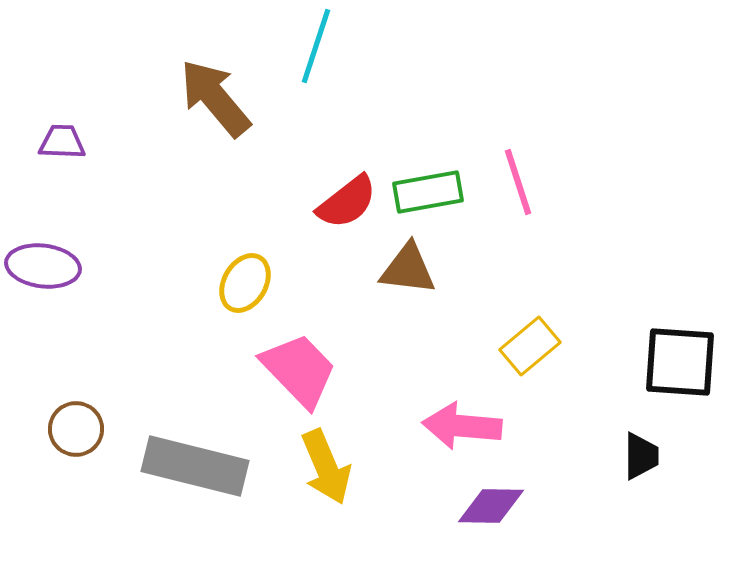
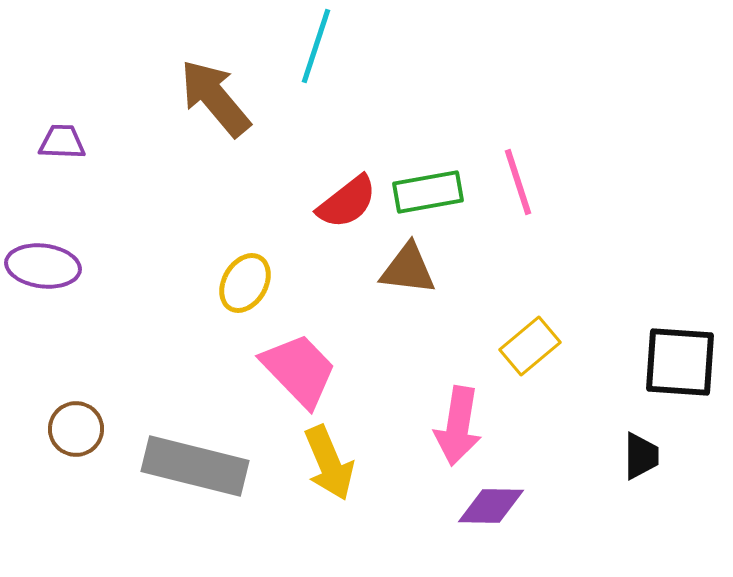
pink arrow: moved 4 px left; rotated 86 degrees counterclockwise
yellow arrow: moved 3 px right, 4 px up
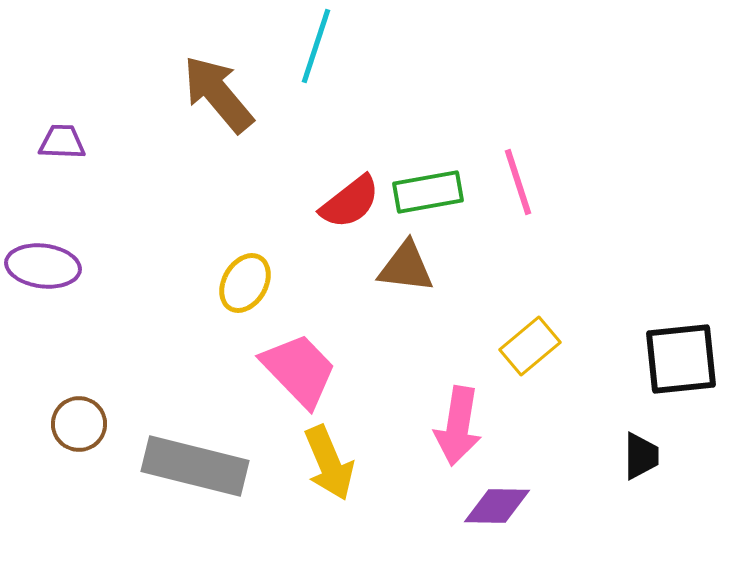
brown arrow: moved 3 px right, 4 px up
red semicircle: moved 3 px right
brown triangle: moved 2 px left, 2 px up
black square: moved 1 px right, 3 px up; rotated 10 degrees counterclockwise
brown circle: moved 3 px right, 5 px up
purple diamond: moved 6 px right
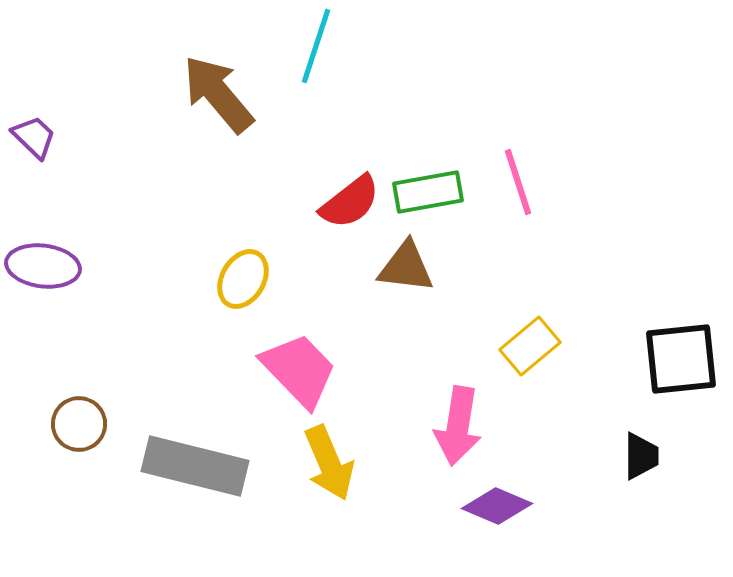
purple trapezoid: moved 28 px left, 5 px up; rotated 42 degrees clockwise
yellow ellipse: moved 2 px left, 4 px up
purple diamond: rotated 22 degrees clockwise
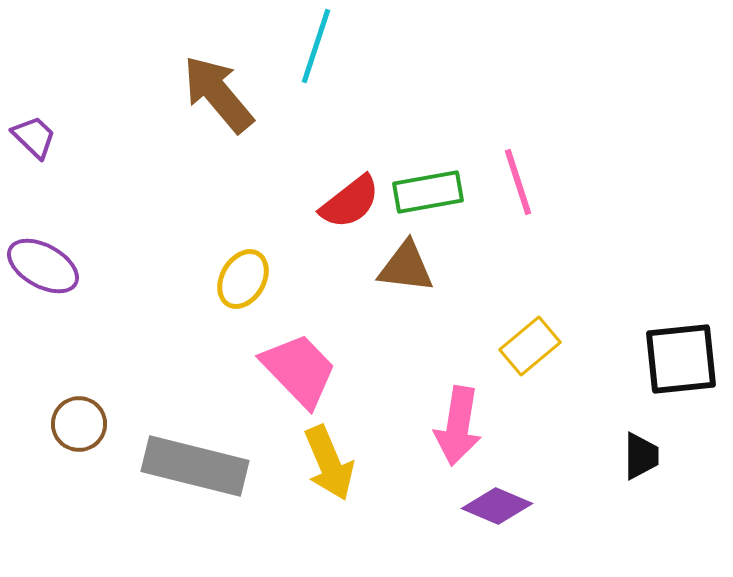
purple ellipse: rotated 22 degrees clockwise
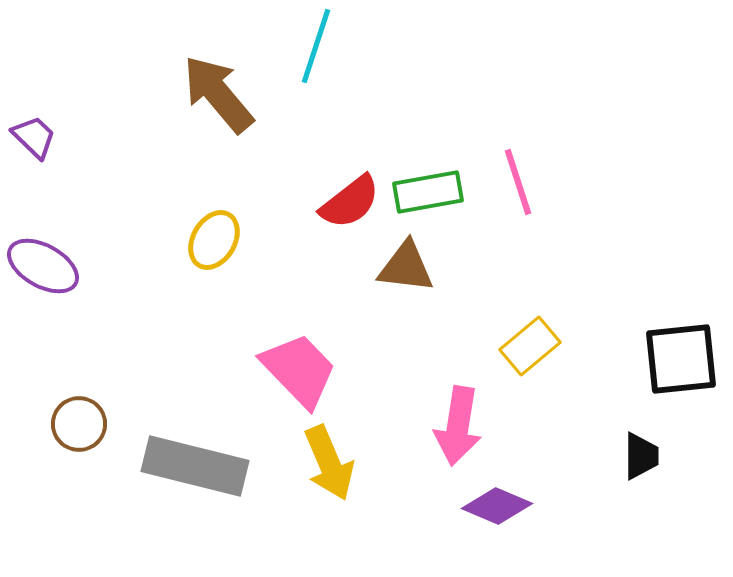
yellow ellipse: moved 29 px left, 39 px up
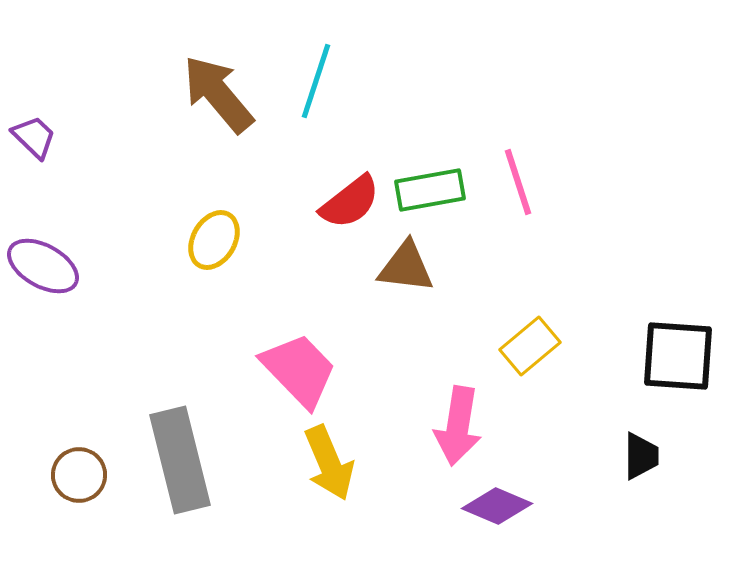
cyan line: moved 35 px down
green rectangle: moved 2 px right, 2 px up
black square: moved 3 px left, 3 px up; rotated 10 degrees clockwise
brown circle: moved 51 px down
gray rectangle: moved 15 px left, 6 px up; rotated 62 degrees clockwise
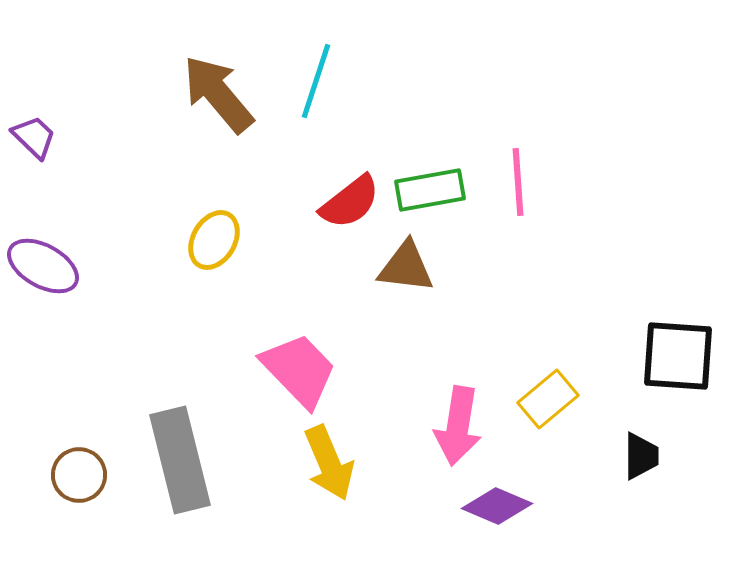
pink line: rotated 14 degrees clockwise
yellow rectangle: moved 18 px right, 53 px down
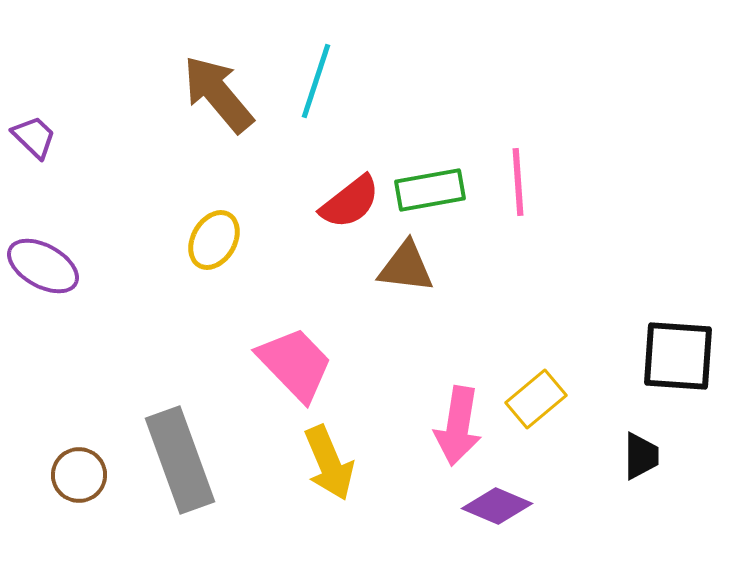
pink trapezoid: moved 4 px left, 6 px up
yellow rectangle: moved 12 px left
gray rectangle: rotated 6 degrees counterclockwise
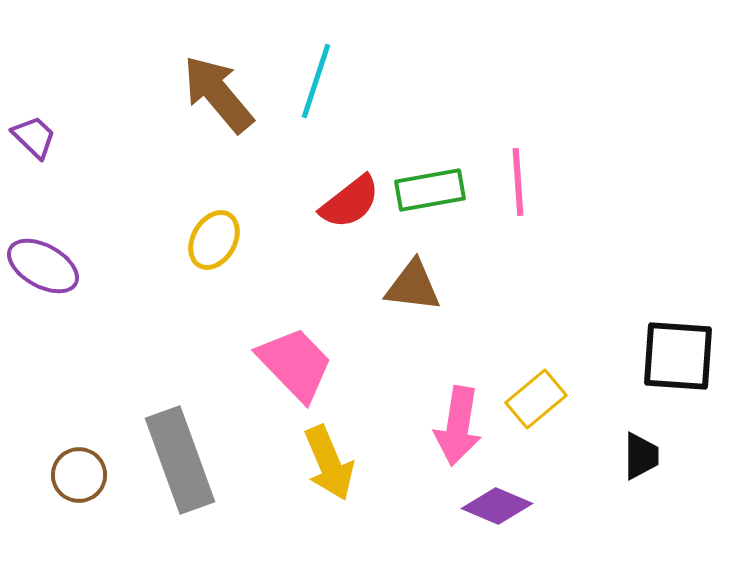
brown triangle: moved 7 px right, 19 px down
